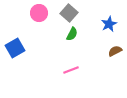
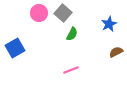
gray square: moved 6 px left
brown semicircle: moved 1 px right, 1 px down
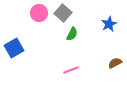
blue square: moved 1 px left
brown semicircle: moved 1 px left, 11 px down
